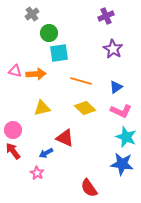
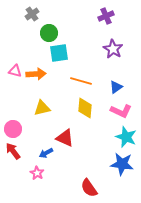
yellow diamond: rotated 50 degrees clockwise
pink circle: moved 1 px up
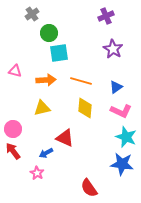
orange arrow: moved 10 px right, 6 px down
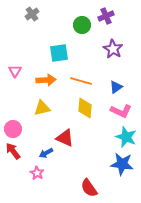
green circle: moved 33 px right, 8 px up
pink triangle: rotated 48 degrees clockwise
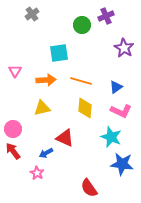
purple star: moved 11 px right, 1 px up
cyan star: moved 15 px left
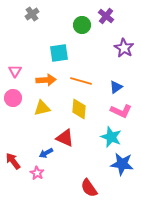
purple cross: rotated 28 degrees counterclockwise
yellow diamond: moved 6 px left, 1 px down
pink circle: moved 31 px up
red arrow: moved 10 px down
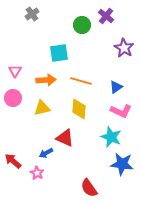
red arrow: rotated 12 degrees counterclockwise
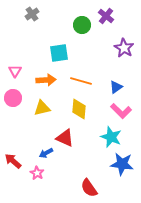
pink L-shape: rotated 20 degrees clockwise
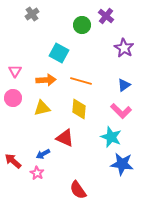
cyan square: rotated 36 degrees clockwise
blue triangle: moved 8 px right, 2 px up
blue arrow: moved 3 px left, 1 px down
red semicircle: moved 11 px left, 2 px down
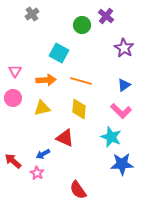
blue star: rotated 10 degrees counterclockwise
